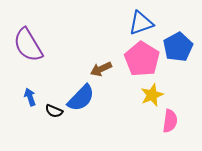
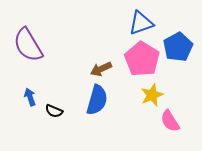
blue semicircle: moved 16 px right, 2 px down; rotated 28 degrees counterclockwise
pink semicircle: rotated 140 degrees clockwise
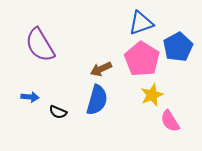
purple semicircle: moved 12 px right
blue arrow: rotated 114 degrees clockwise
black semicircle: moved 4 px right, 1 px down
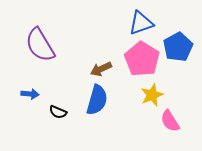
blue arrow: moved 3 px up
